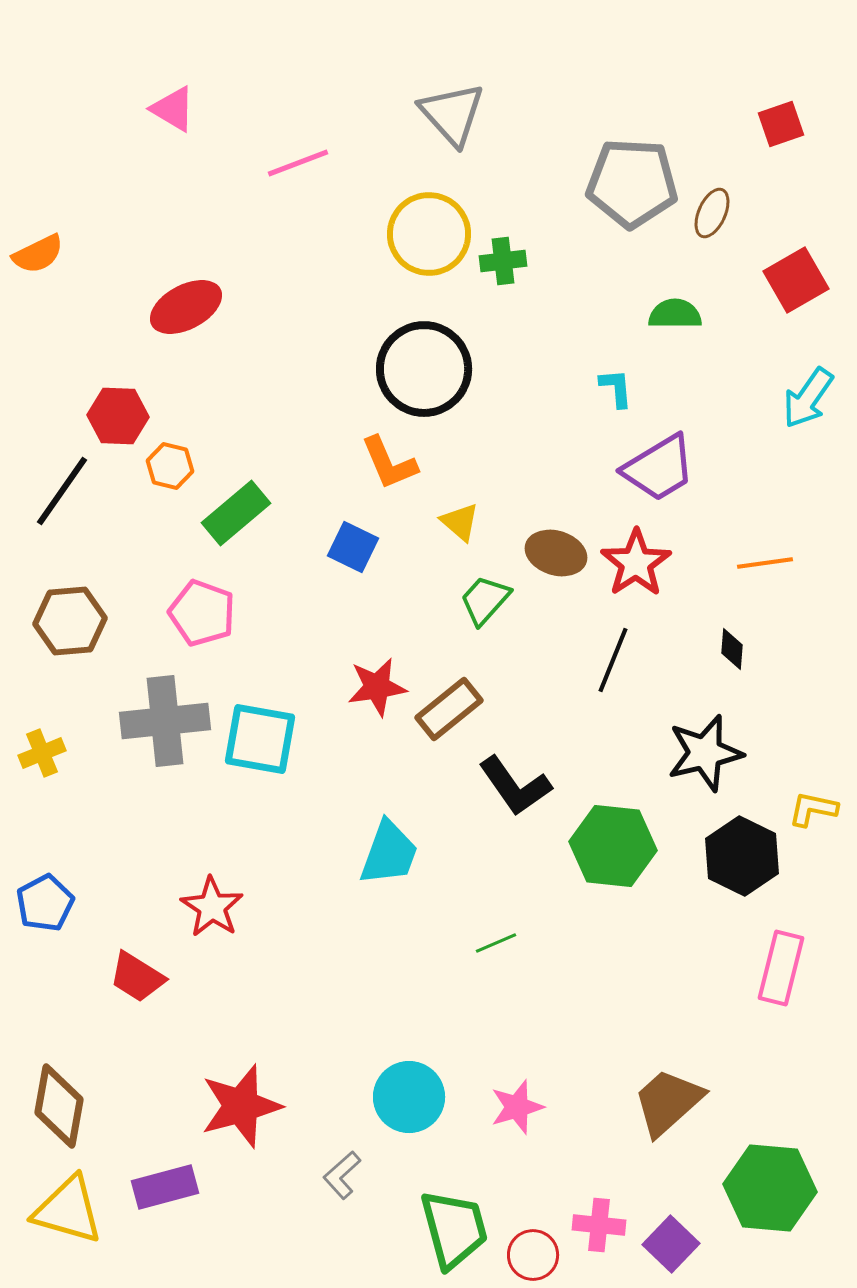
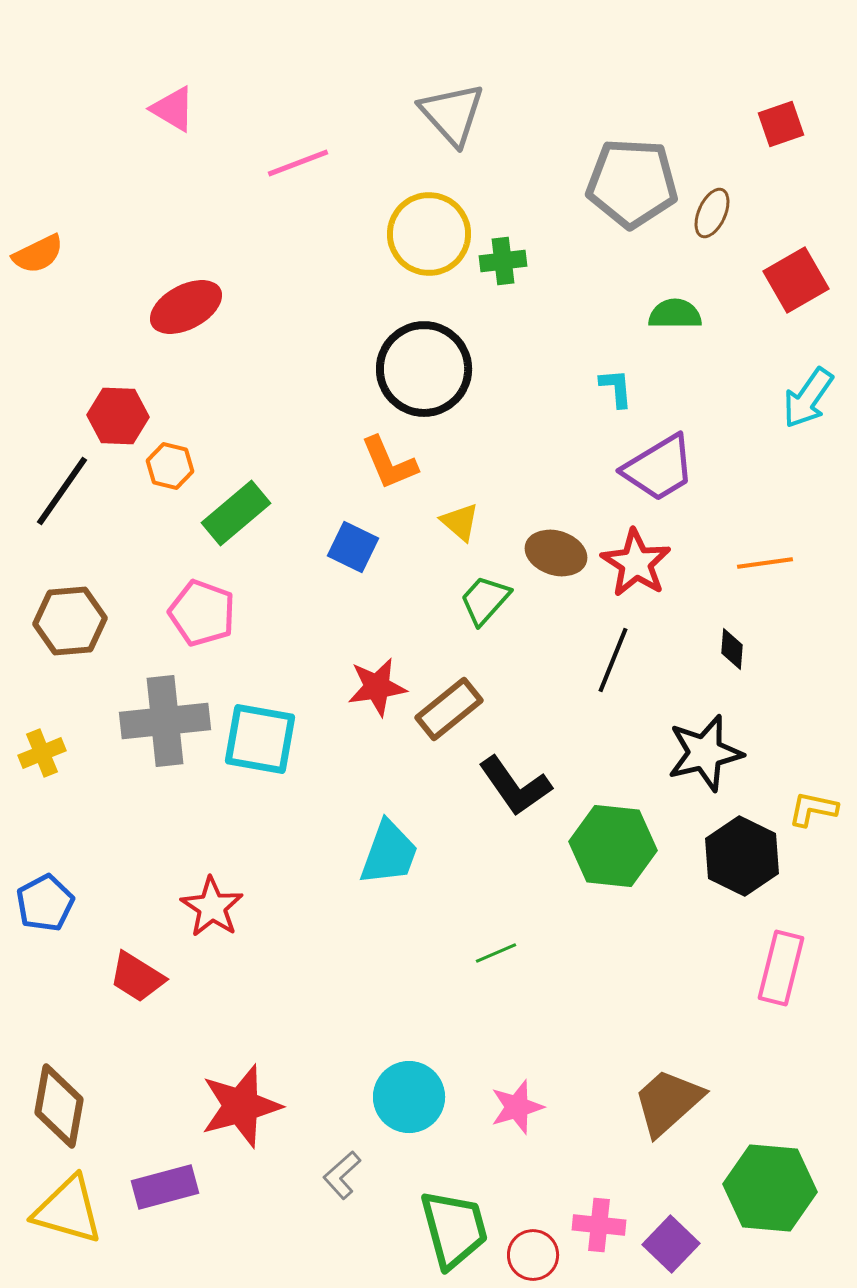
red star at (636, 563): rotated 6 degrees counterclockwise
green line at (496, 943): moved 10 px down
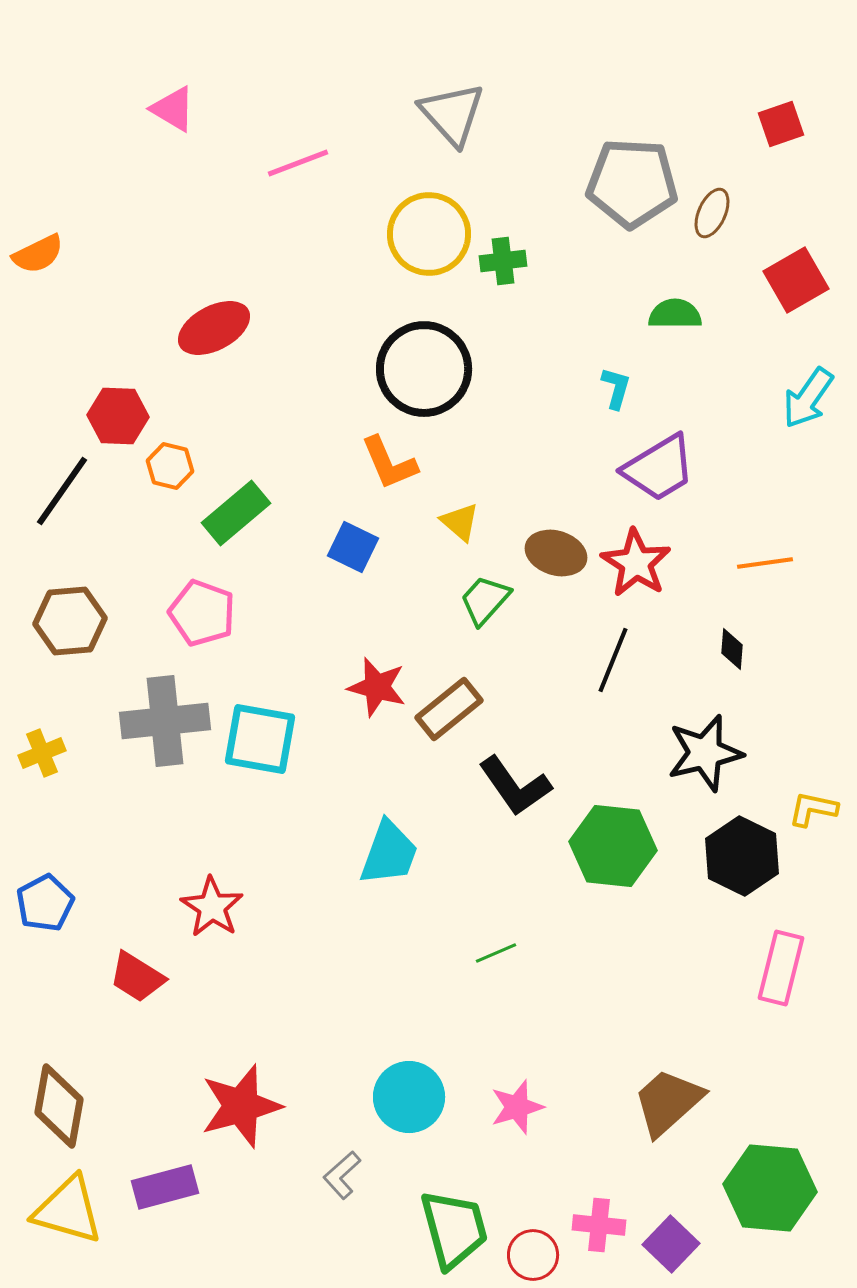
red ellipse at (186, 307): moved 28 px right, 21 px down
cyan L-shape at (616, 388): rotated 21 degrees clockwise
red star at (377, 687): rotated 24 degrees clockwise
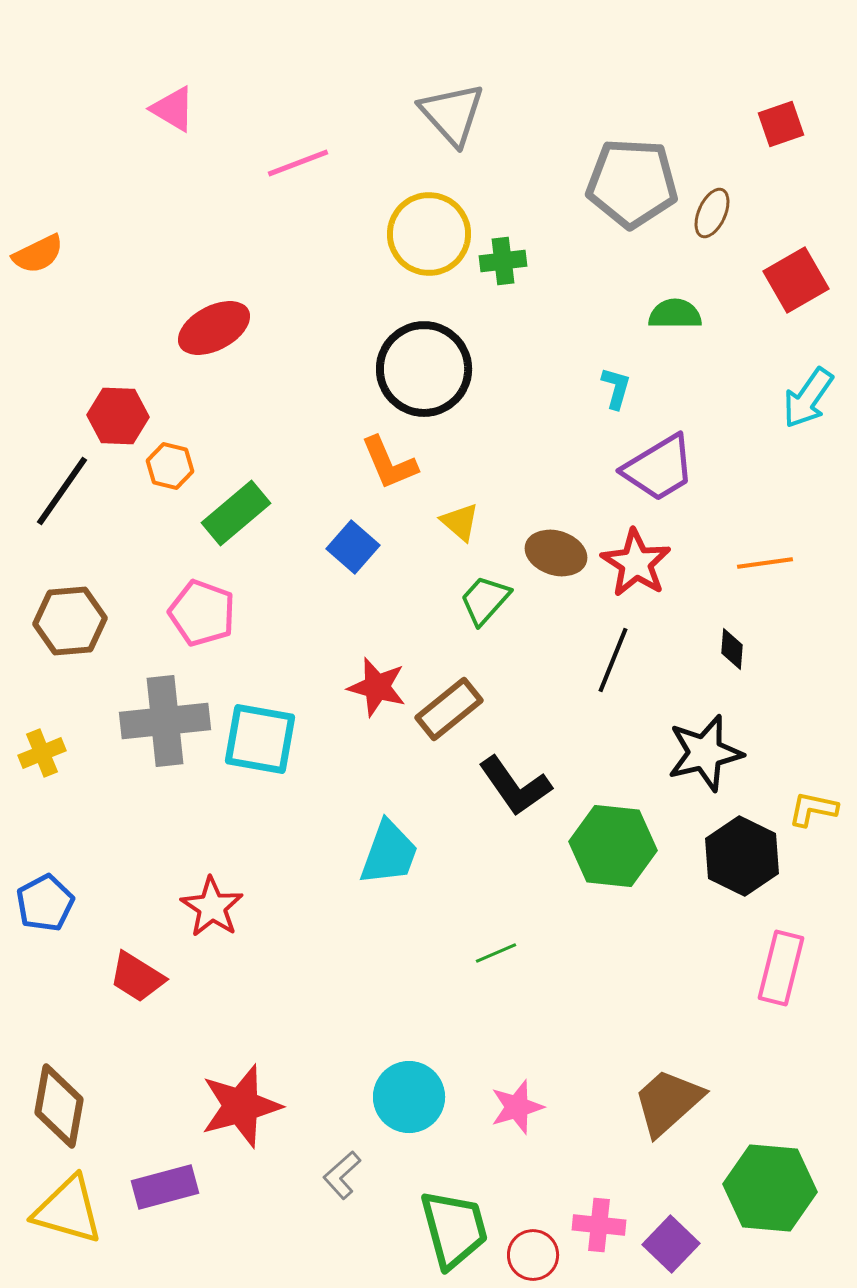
blue square at (353, 547): rotated 15 degrees clockwise
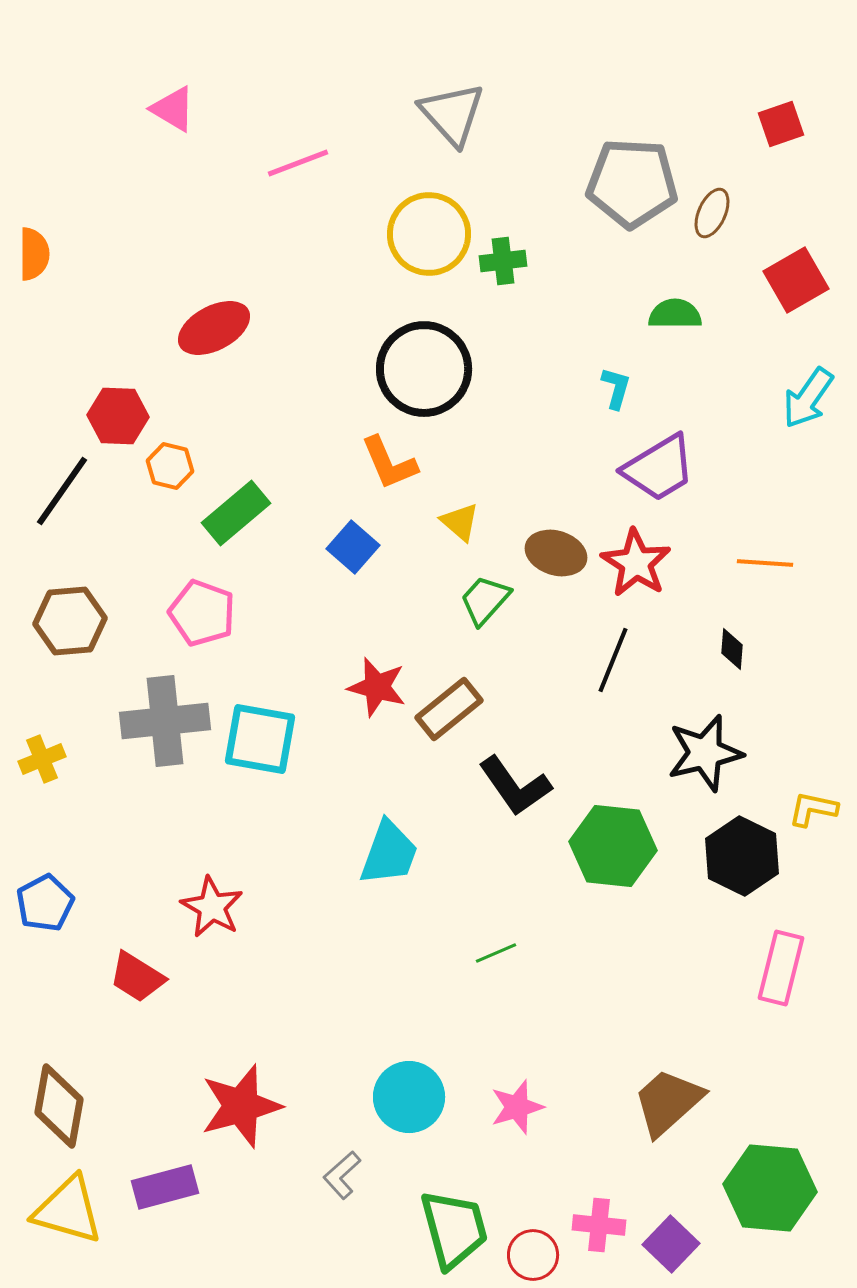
orange semicircle at (38, 254): moved 4 px left; rotated 64 degrees counterclockwise
orange line at (765, 563): rotated 12 degrees clockwise
yellow cross at (42, 753): moved 6 px down
red star at (212, 907): rotated 4 degrees counterclockwise
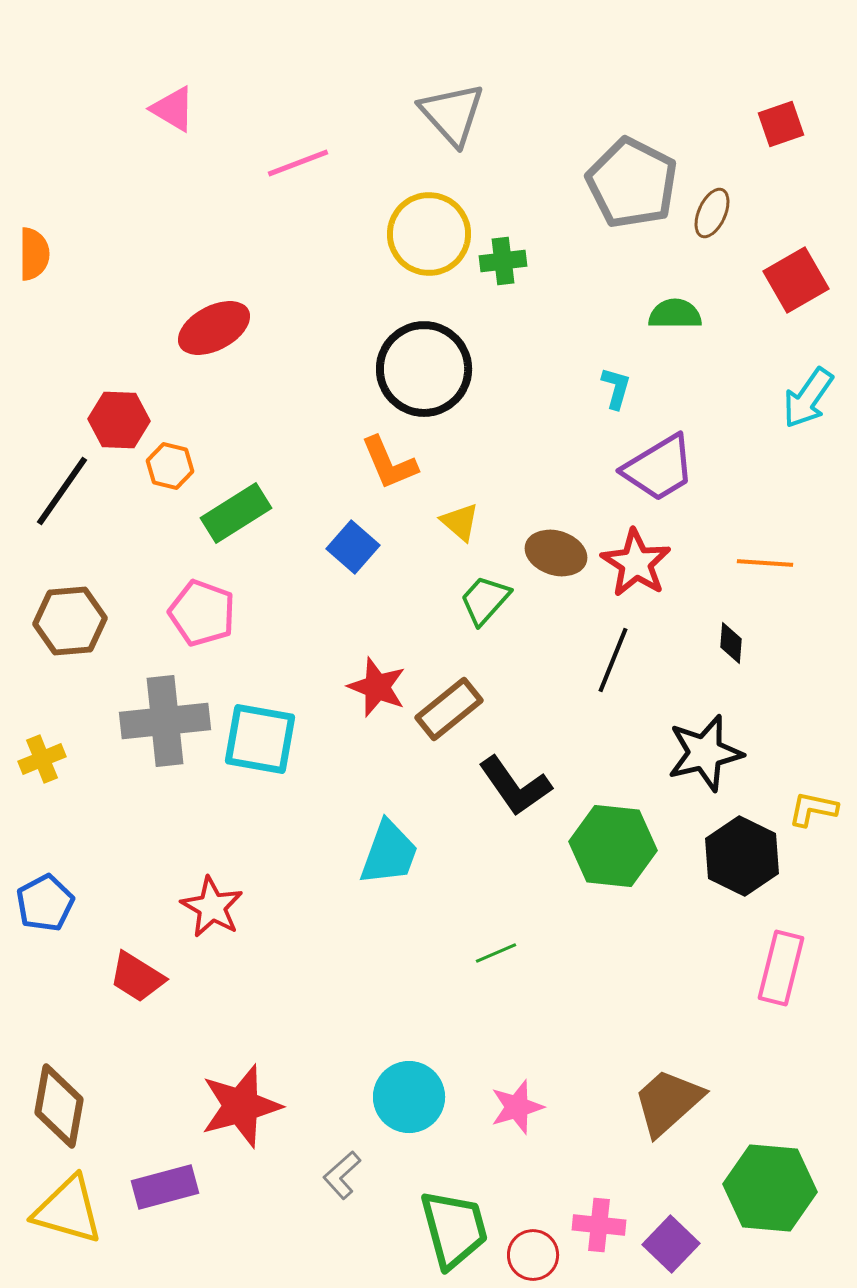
gray pentagon at (632, 183): rotated 24 degrees clockwise
red hexagon at (118, 416): moved 1 px right, 4 px down
green rectangle at (236, 513): rotated 8 degrees clockwise
black diamond at (732, 649): moved 1 px left, 6 px up
red star at (377, 687): rotated 6 degrees clockwise
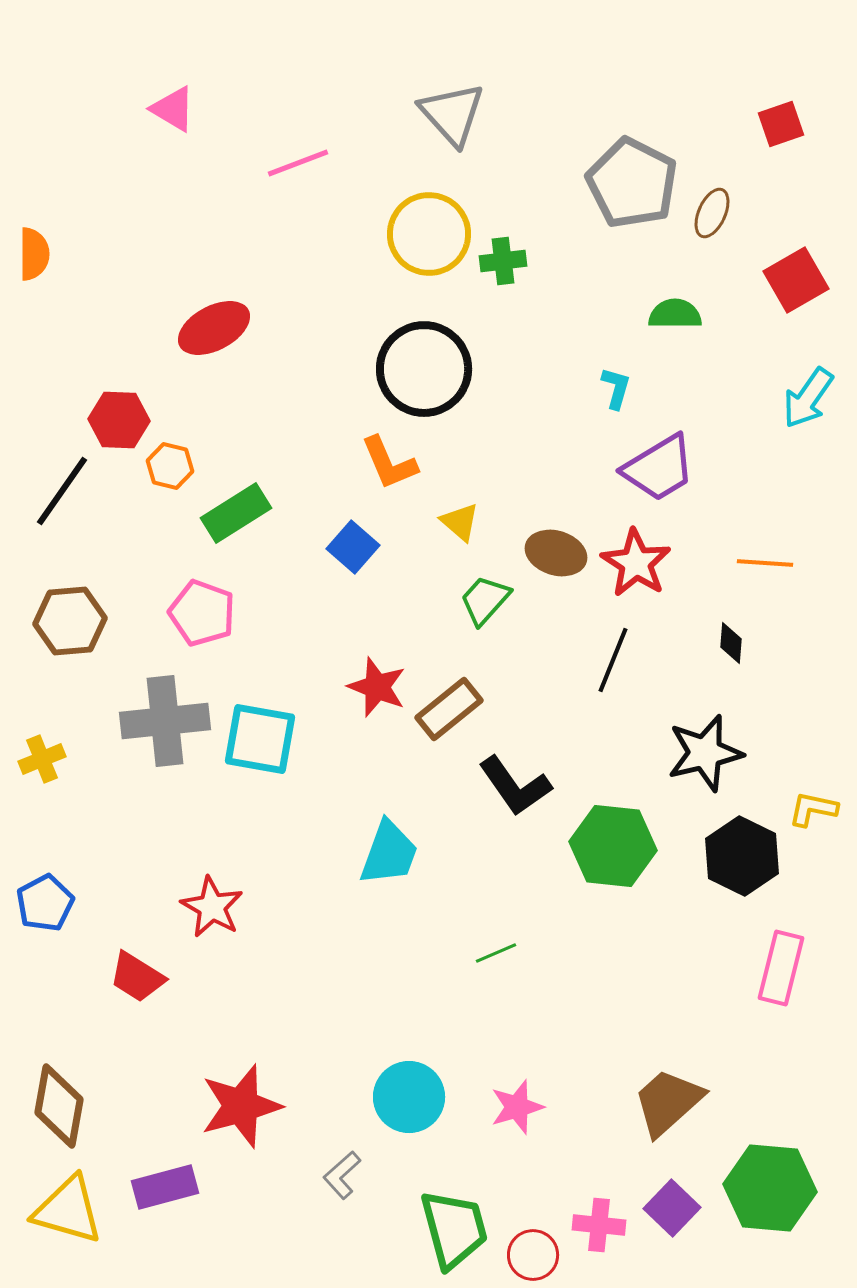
purple square at (671, 1244): moved 1 px right, 36 px up
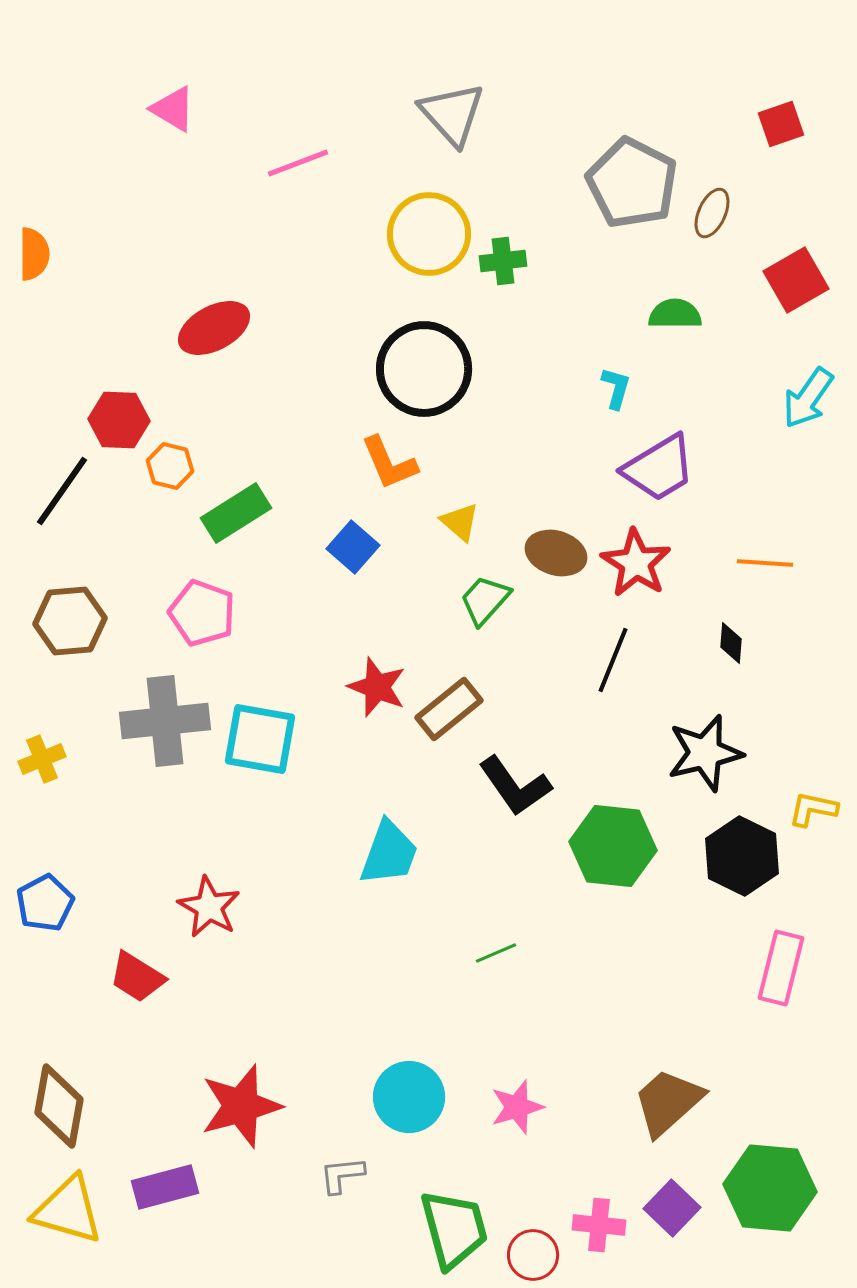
red star at (212, 907): moved 3 px left
gray L-shape at (342, 1175): rotated 36 degrees clockwise
